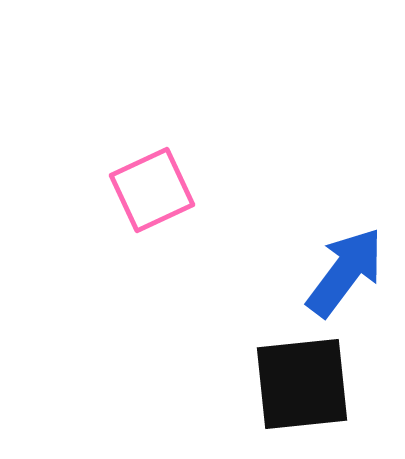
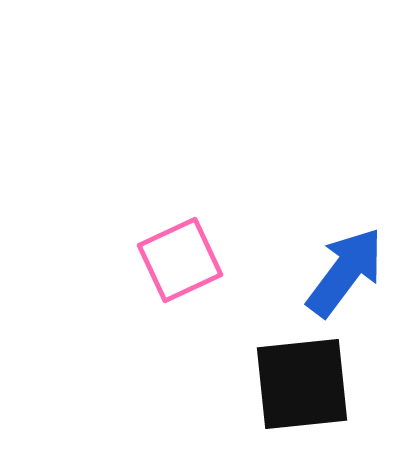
pink square: moved 28 px right, 70 px down
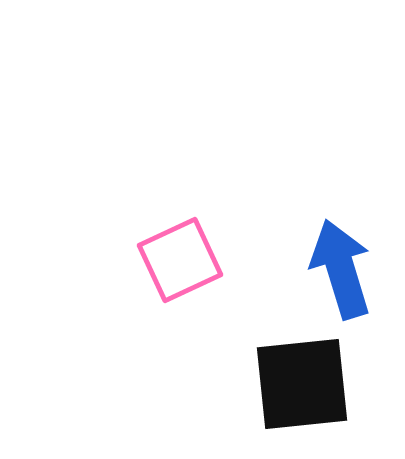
blue arrow: moved 4 px left, 3 px up; rotated 54 degrees counterclockwise
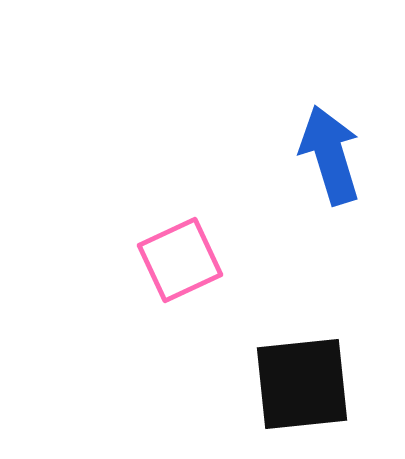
blue arrow: moved 11 px left, 114 px up
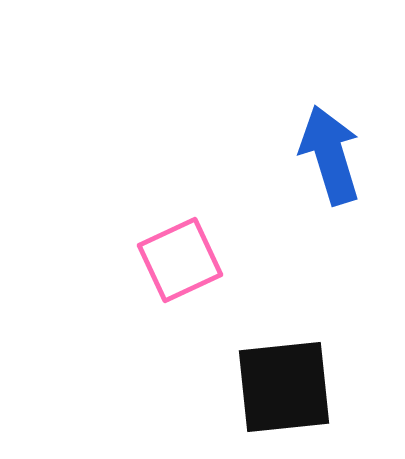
black square: moved 18 px left, 3 px down
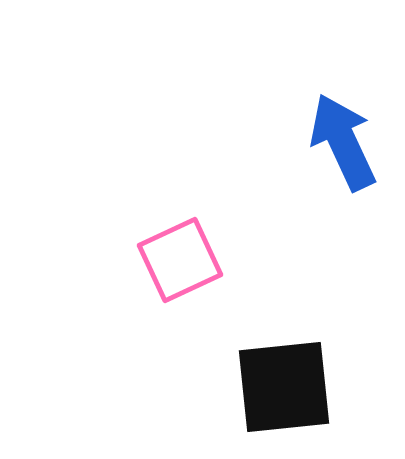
blue arrow: moved 13 px right, 13 px up; rotated 8 degrees counterclockwise
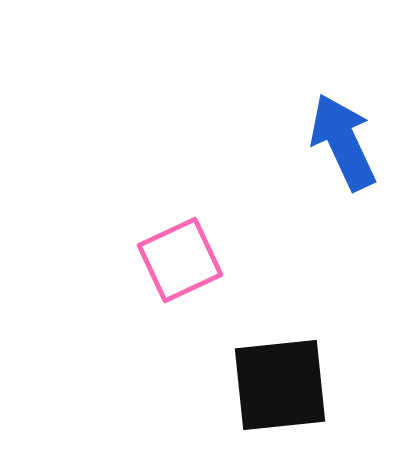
black square: moved 4 px left, 2 px up
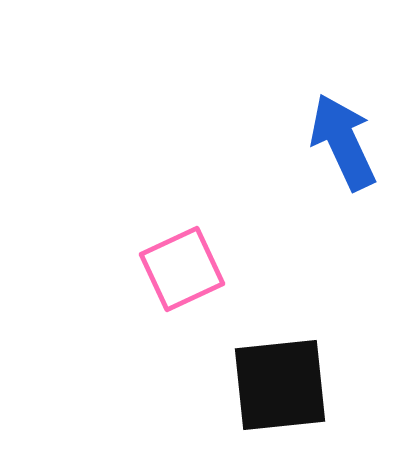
pink square: moved 2 px right, 9 px down
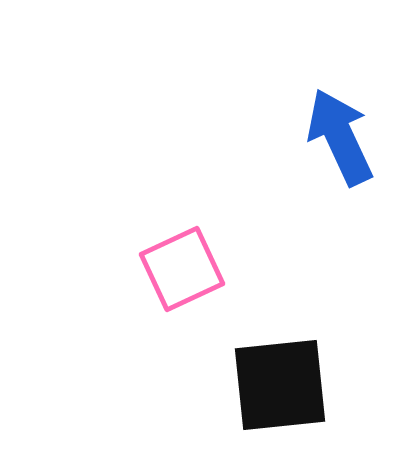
blue arrow: moved 3 px left, 5 px up
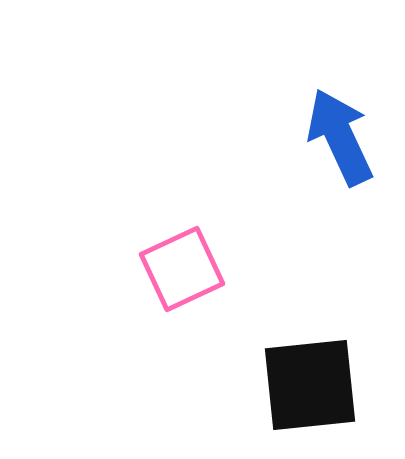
black square: moved 30 px right
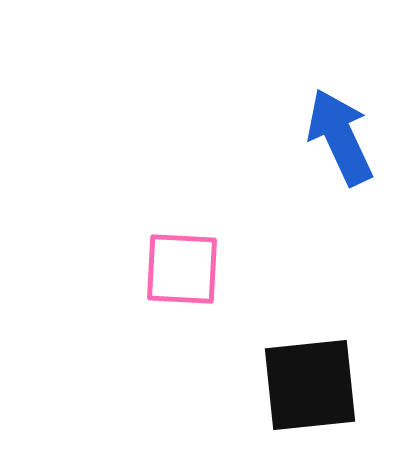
pink square: rotated 28 degrees clockwise
